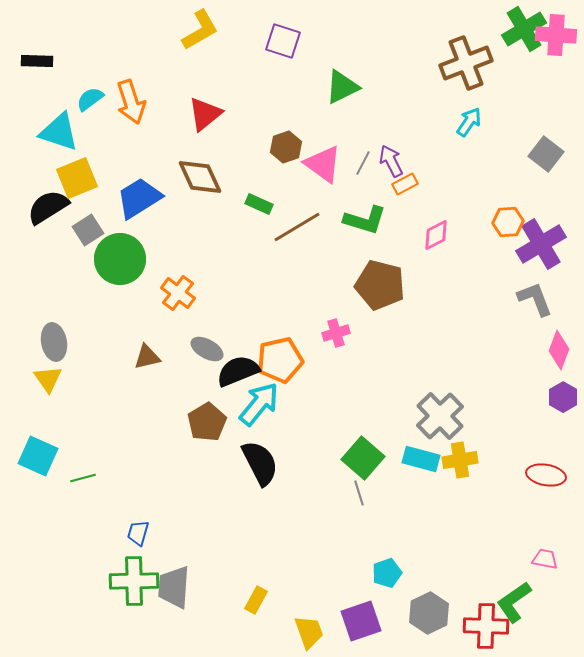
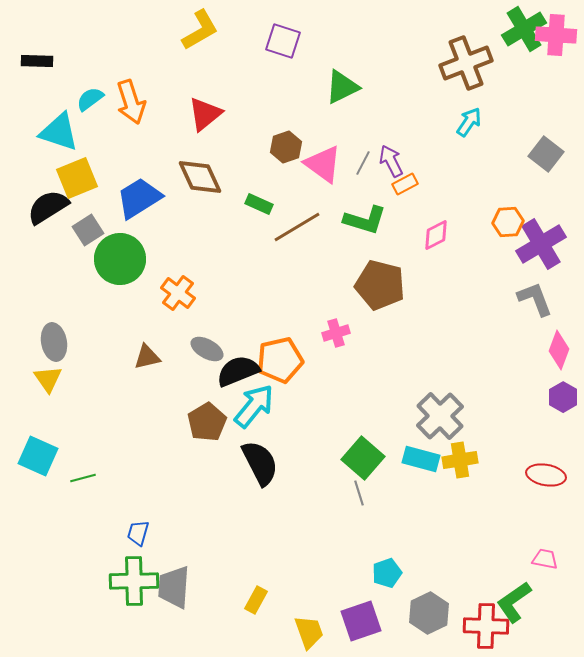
cyan arrow at (259, 404): moved 5 px left, 2 px down
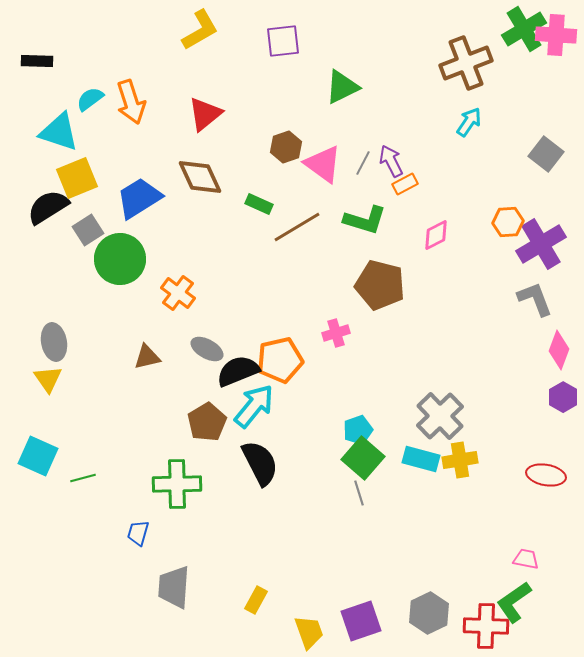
purple square at (283, 41): rotated 24 degrees counterclockwise
pink trapezoid at (545, 559): moved 19 px left
cyan pentagon at (387, 573): moved 29 px left, 143 px up
green cross at (134, 581): moved 43 px right, 97 px up
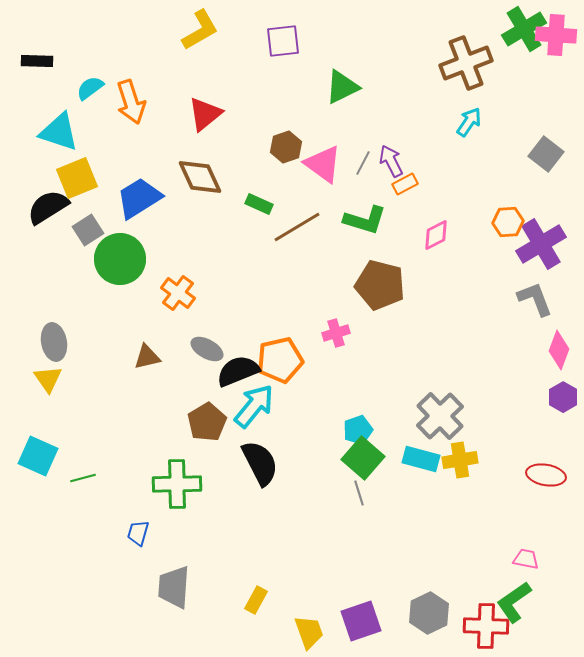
cyan semicircle at (90, 99): moved 11 px up
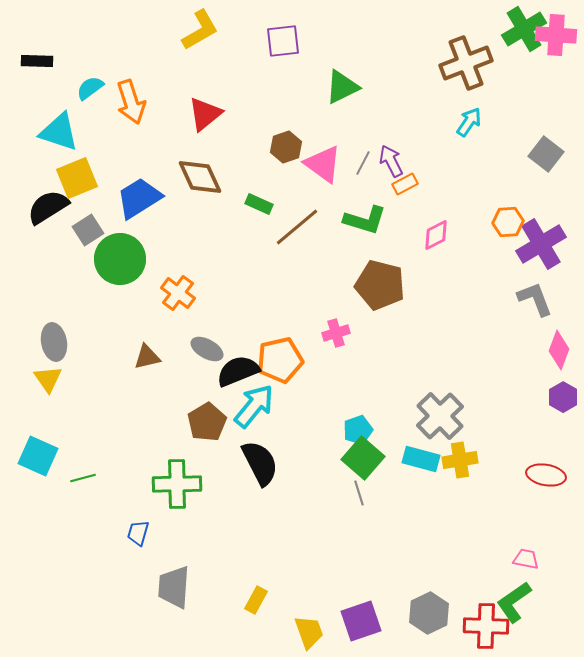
brown line at (297, 227): rotated 9 degrees counterclockwise
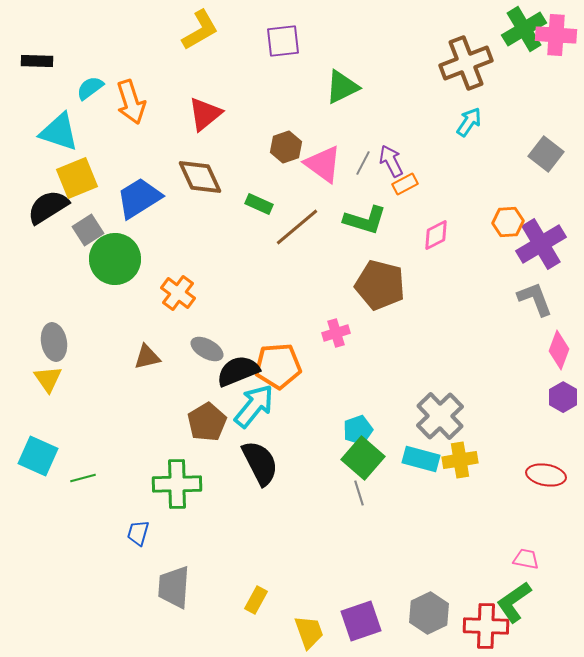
green circle at (120, 259): moved 5 px left
orange pentagon at (280, 360): moved 2 px left, 6 px down; rotated 9 degrees clockwise
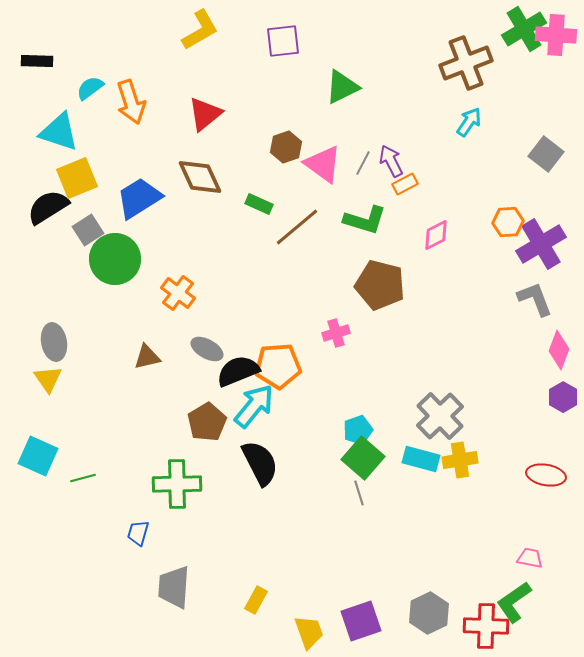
pink trapezoid at (526, 559): moved 4 px right, 1 px up
